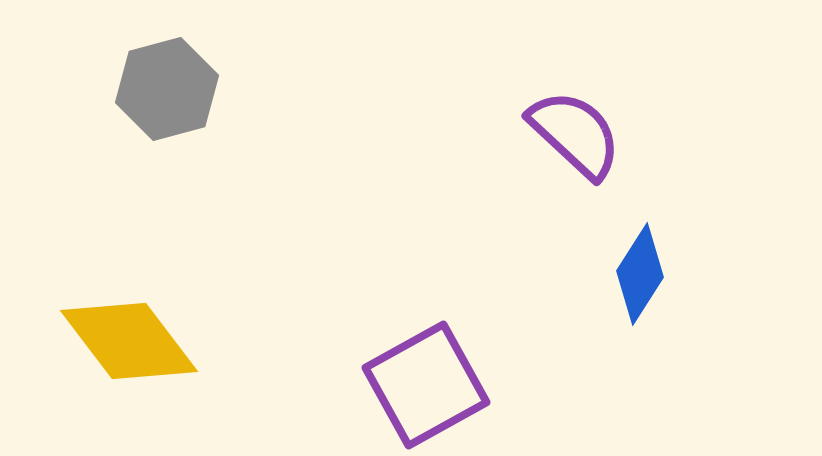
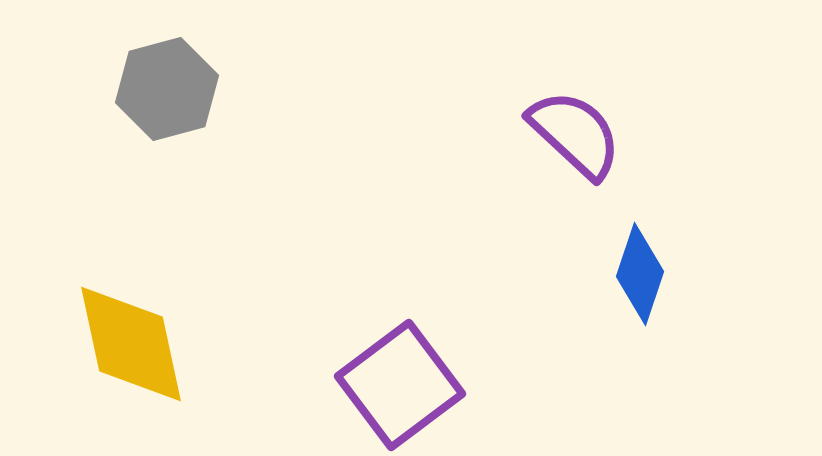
blue diamond: rotated 14 degrees counterclockwise
yellow diamond: moved 2 px right, 3 px down; rotated 25 degrees clockwise
purple square: moved 26 px left; rotated 8 degrees counterclockwise
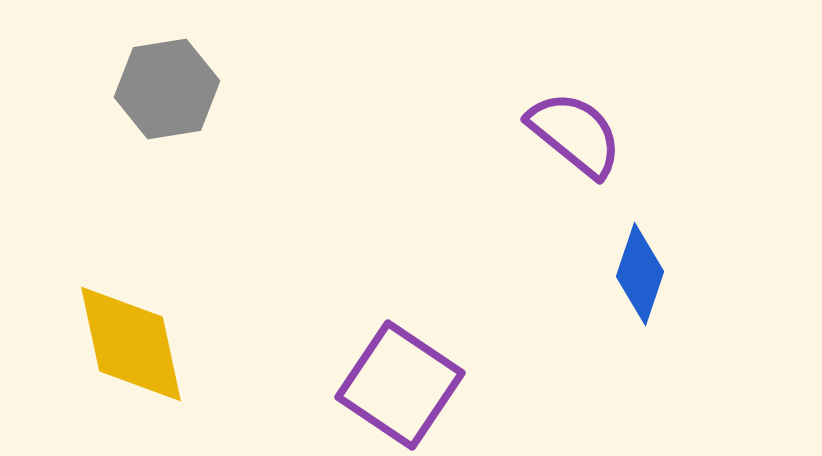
gray hexagon: rotated 6 degrees clockwise
purple semicircle: rotated 4 degrees counterclockwise
purple square: rotated 19 degrees counterclockwise
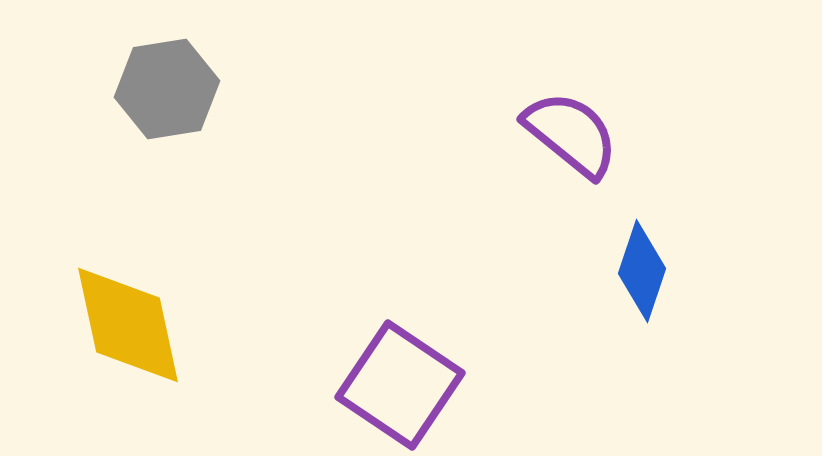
purple semicircle: moved 4 px left
blue diamond: moved 2 px right, 3 px up
yellow diamond: moved 3 px left, 19 px up
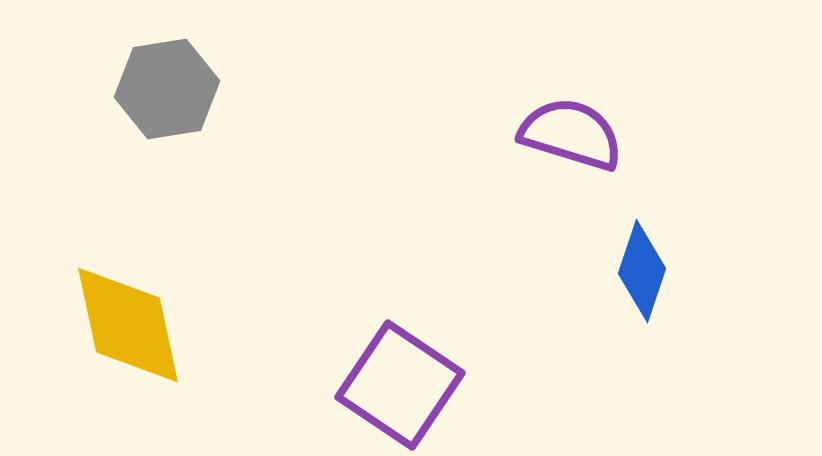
purple semicircle: rotated 22 degrees counterclockwise
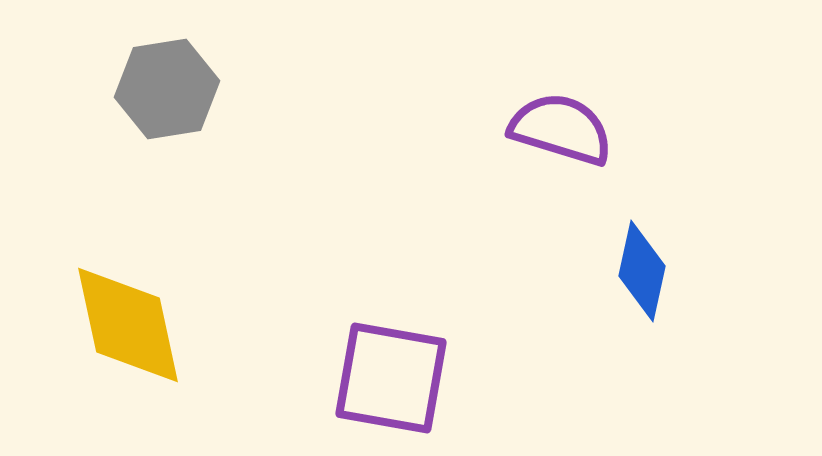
purple semicircle: moved 10 px left, 5 px up
blue diamond: rotated 6 degrees counterclockwise
purple square: moved 9 px left, 7 px up; rotated 24 degrees counterclockwise
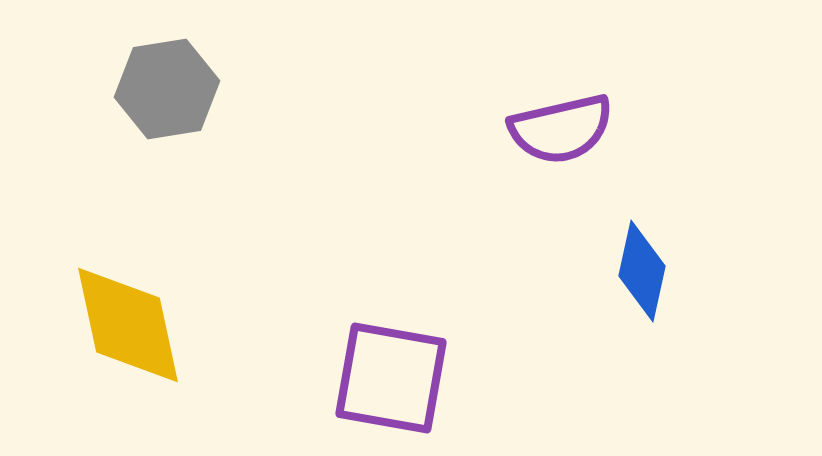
purple semicircle: rotated 150 degrees clockwise
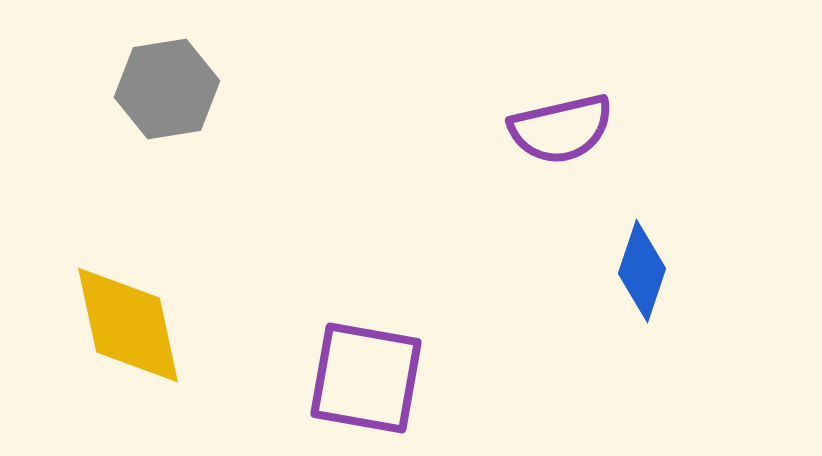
blue diamond: rotated 6 degrees clockwise
purple square: moved 25 px left
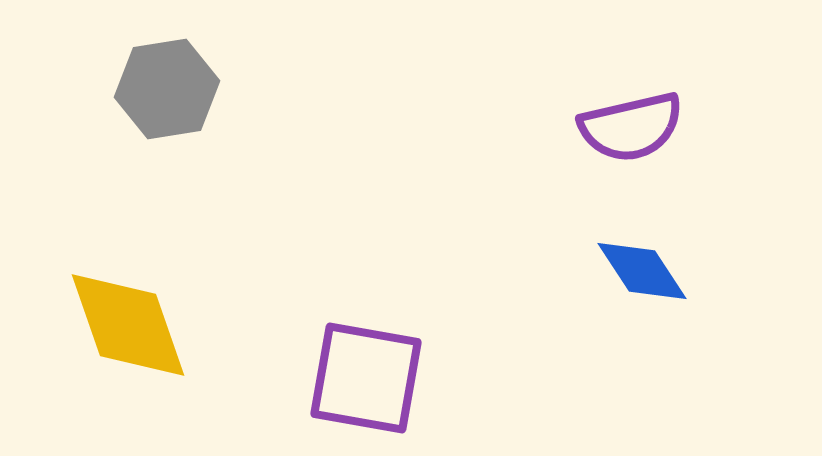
purple semicircle: moved 70 px right, 2 px up
blue diamond: rotated 52 degrees counterclockwise
yellow diamond: rotated 7 degrees counterclockwise
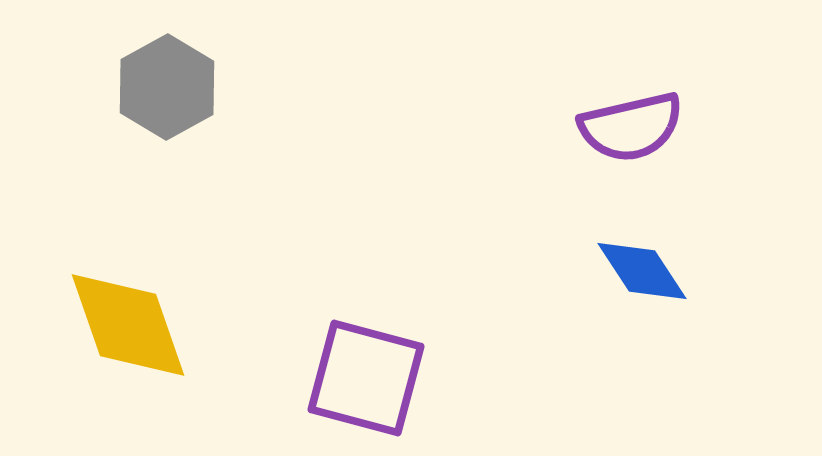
gray hexagon: moved 2 px up; rotated 20 degrees counterclockwise
purple square: rotated 5 degrees clockwise
